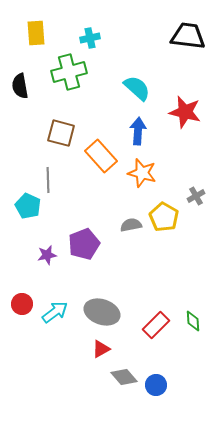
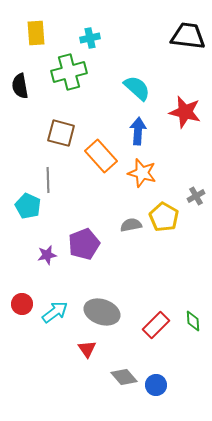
red triangle: moved 14 px left; rotated 36 degrees counterclockwise
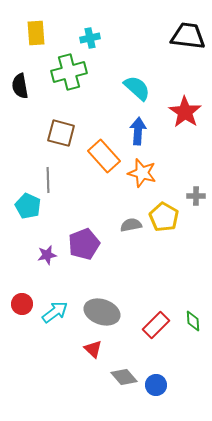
red star: rotated 20 degrees clockwise
orange rectangle: moved 3 px right
gray cross: rotated 30 degrees clockwise
red triangle: moved 6 px right; rotated 12 degrees counterclockwise
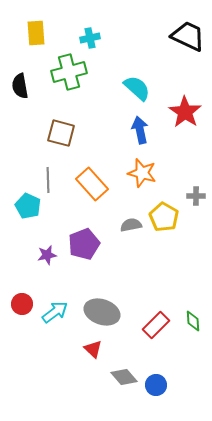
black trapezoid: rotated 18 degrees clockwise
blue arrow: moved 2 px right, 1 px up; rotated 16 degrees counterclockwise
orange rectangle: moved 12 px left, 28 px down
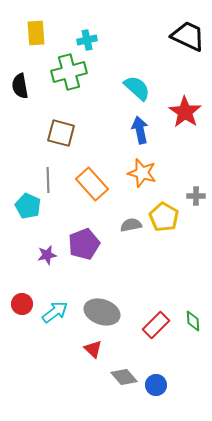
cyan cross: moved 3 px left, 2 px down
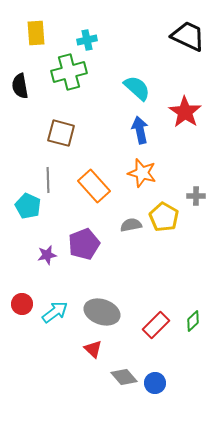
orange rectangle: moved 2 px right, 2 px down
green diamond: rotated 50 degrees clockwise
blue circle: moved 1 px left, 2 px up
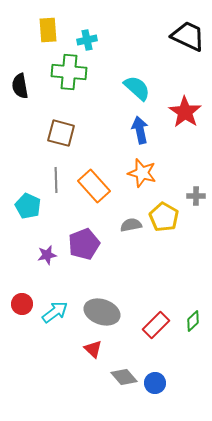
yellow rectangle: moved 12 px right, 3 px up
green cross: rotated 20 degrees clockwise
gray line: moved 8 px right
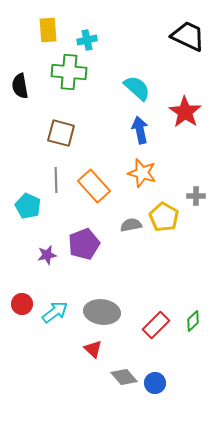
gray ellipse: rotated 12 degrees counterclockwise
